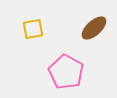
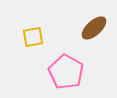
yellow square: moved 8 px down
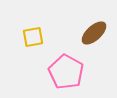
brown ellipse: moved 5 px down
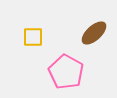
yellow square: rotated 10 degrees clockwise
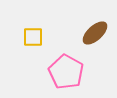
brown ellipse: moved 1 px right
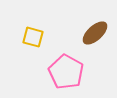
yellow square: rotated 15 degrees clockwise
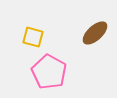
pink pentagon: moved 17 px left
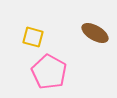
brown ellipse: rotated 72 degrees clockwise
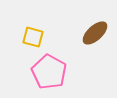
brown ellipse: rotated 72 degrees counterclockwise
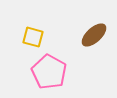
brown ellipse: moved 1 px left, 2 px down
